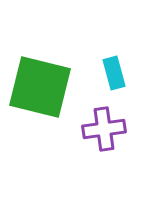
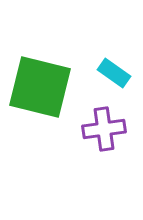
cyan rectangle: rotated 40 degrees counterclockwise
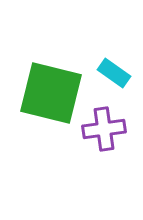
green square: moved 11 px right, 6 px down
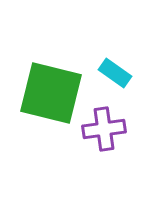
cyan rectangle: moved 1 px right
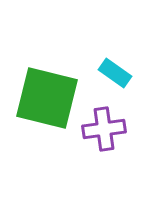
green square: moved 4 px left, 5 px down
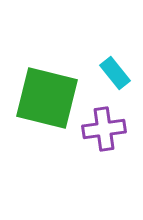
cyan rectangle: rotated 16 degrees clockwise
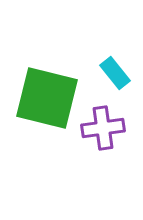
purple cross: moved 1 px left, 1 px up
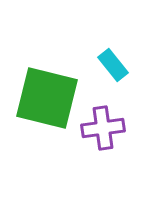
cyan rectangle: moved 2 px left, 8 px up
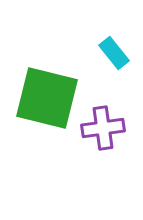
cyan rectangle: moved 1 px right, 12 px up
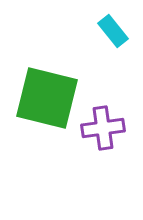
cyan rectangle: moved 1 px left, 22 px up
